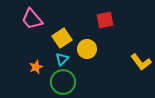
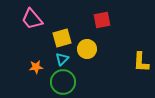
red square: moved 3 px left
yellow square: rotated 18 degrees clockwise
yellow L-shape: rotated 40 degrees clockwise
orange star: rotated 16 degrees clockwise
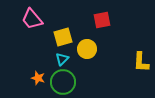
yellow square: moved 1 px right, 1 px up
orange star: moved 2 px right, 11 px down; rotated 24 degrees clockwise
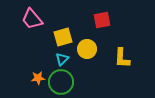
yellow L-shape: moved 19 px left, 4 px up
orange star: rotated 24 degrees counterclockwise
green circle: moved 2 px left
